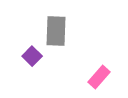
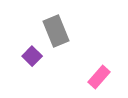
gray rectangle: rotated 24 degrees counterclockwise
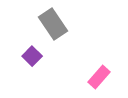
gray rectangle: moved 3 px left, 7 px up; rotated 12 degrees counterclockwise
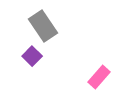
gray rectangle: moved 10 px left, 2 px down
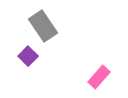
purple square: moved 4 px left
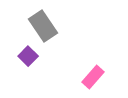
pink rectangle: moved 6 px left
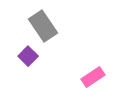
pink rectangle: rotated 15 degrees clockwise
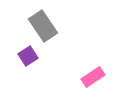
purple square: rotated 12 degrees clockwise
